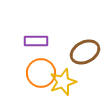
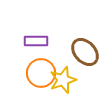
brown ellipse: rotated 76 degrees clockwise
yellow star: moved 2 px up
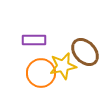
purple rectangle: moved 2 px left, 1 px up
yellow star: moved 14 px up; rotated 8 degrees clockwise
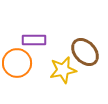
yellow star: moved 4 px down
orange circle: moved 24 px left, 10 px up
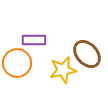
brown ellipse: moved 2 px right, 2 px down
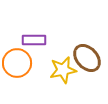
brown ellipse: moved 4 px down
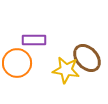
yellow star: moved 3 px right; rotated 20 degrees clockwise
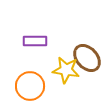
purple rectangle: moved 1 px right, 1 px down
orange circle: moved 13 px right, 23 px down
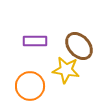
brown ellipse: moved 8 px left, 12 px up
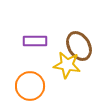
brown ellipse: rotated 12 degrees clockwise
yellow star: moved 1 px right, 5 px up
